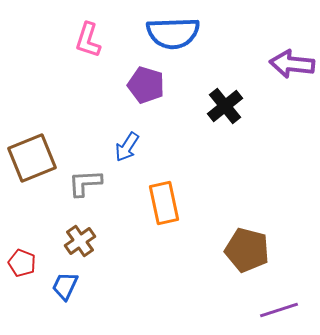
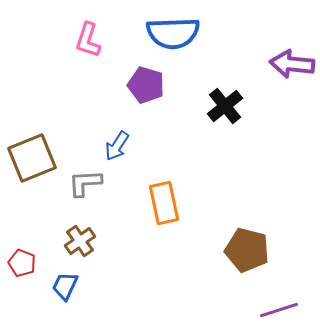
blue arrow: moved 10 px left, 1 px up
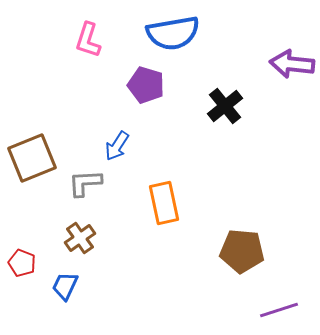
blue semicircle: rotated 8 degrees counterclockwise
brown cross: moved 3 px up
brown pentagon: moved 5 px left, 1 px down; rotated 9 degrees counterclockwise
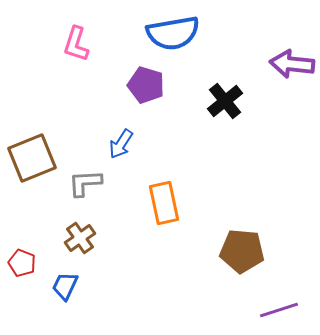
pink L-shape: moved 12 px left, 4 px down
black cross: moved 5 px up
blue arrow: moved 4 px right, 2 px up
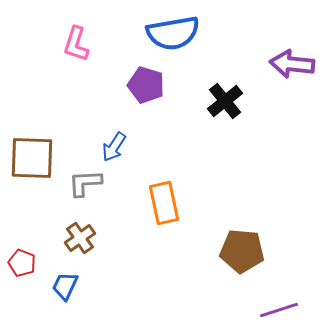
blue arrow: moved 7 px left, 3 px down
brown square: rotated 24 degrees clockwise
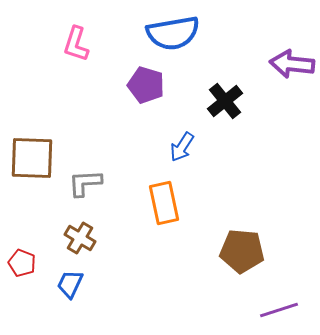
blue arrow: moved 68 px right
brown cross: rotated 24 degrees counterclockwise
blue trapezoid: moved 5 px right, 2 px up
